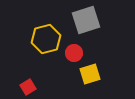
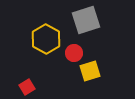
yellow hexagon: rotated 16 degrees counterclockwise
yellow square: moved 3 px up
red square: moved 1 px left
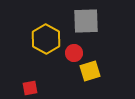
gray square: moved 1 px down; rotated 16 degrees clockwise
red square: moved 3 px right, 1 px down; rotated 21 degrees clockwise
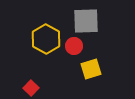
red circle: moved 7 px up
yellow square: moved 1 px right, 2 px up
red square: moved 1 px right; rotated 35 degrees counterclockwise
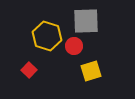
yellow hexagon: moved 1 px right, 3 px up; rotated 12 degrees counterclockwise
yellow square: moved 2 px down
red square: moved 2 px left, 18 px up
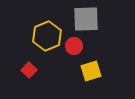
gray square: moved 2 px up
yellow hexagon: rotated 20 degrees clockwise
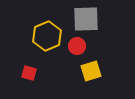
red circle: moved 3 px right
red square: moved 3 px down; rotated 28 degrees counterclockwise
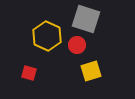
gray square: rotated 20 degrees clockwise
yellow hexagon: rotated 12 degrees counterclockwise
red circle: moved 1 px up
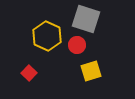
red square: rotated 28 degrees clockwise
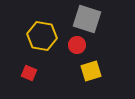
gray square: moved 1 px right
yellow hexagon: moved 5 px left; rotated 16 degrees counterclockwise
red square: rotated 21 degrees counterclockwise
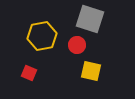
gray square: moved 3 px right
yellow hexagon: rotated 20 degrees counterclockwise
yellow square: rotated 30 degrees clockwise
